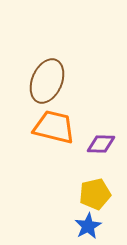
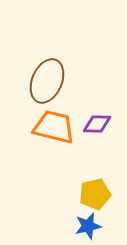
purple diamond: moved 4 px left, 20 px up
blue star: rotated 16 degrees clockwise
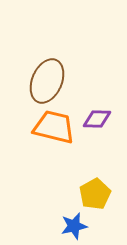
purple diamond: moved 5 px up
yellow pentagon: rotated 16 degrees counterclockwise
blue star: moved 14 px left
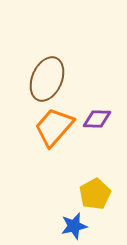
brown ellipse: moved 2 px up
orange trapezoid: rotated 63 degrees counterclockwise
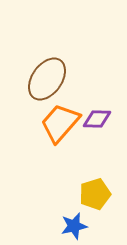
brown ellipse: rotated 12 degrees clockwise
orange trapezoid: moved 6 px right, 4 px up
yellow pentagon: rotated 12 degrees clockwise
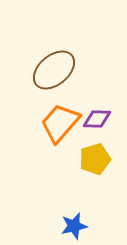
brown ellipse: moved 7 px right, 9 px up; rotated 15 degrees clockwise
yellow pentagon: moved 35 px up
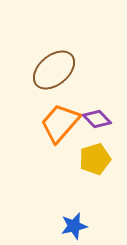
purple diamond: rotated 44 degrees clockwise
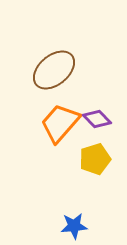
blue star: rotated 8 degrees clockwise
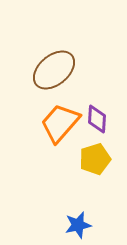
purple diamond: rotated 48 degrees clockwise
blue star: moved 4 px right, 1 px up; rotated 8 degrees counterclockwise
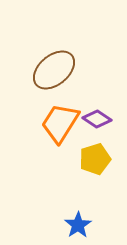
purple diamond: rotated 60 degrees counterclockwise
orange trapezoid: rotated 9 degrees counterclockwise
blue star: rotated 20 degrees counterclockwise
